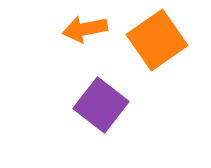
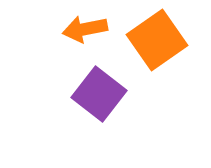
purple square: moved 2 px left, 11 px up
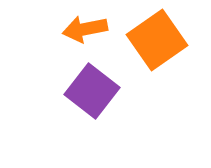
purple square: moved 7 px left, 3 px up
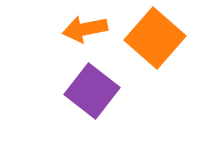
orange square: moved 2 px left, 2 px up; rotated 14 degrees counterclockwise
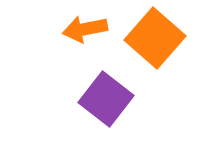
purple square: moved 14 px right, 8 px down
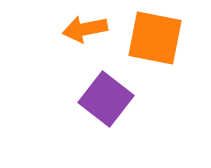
orange square: rotated 30 degrees counterclockwise
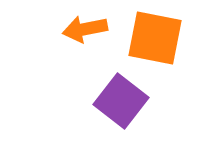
purple square: moved 15 px right, 2 px down
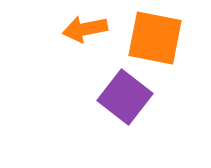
purple square: moved 4 px right, 4 px up
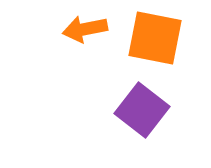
purple square: moved 17 px right, 13 px down
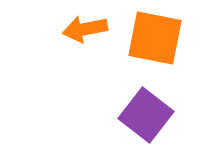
purple square: moved 4 px right, 5 px down
